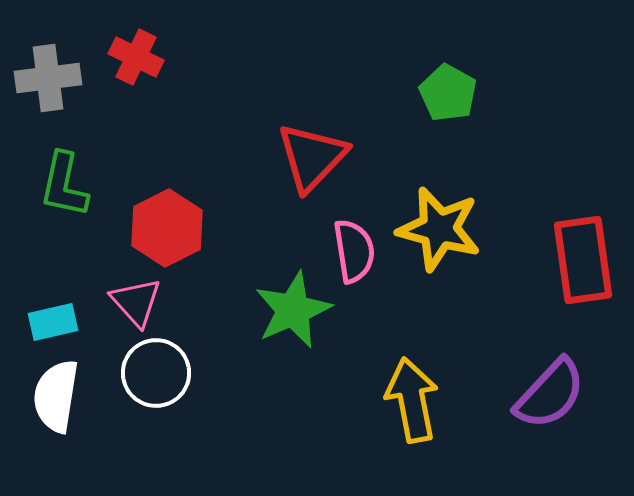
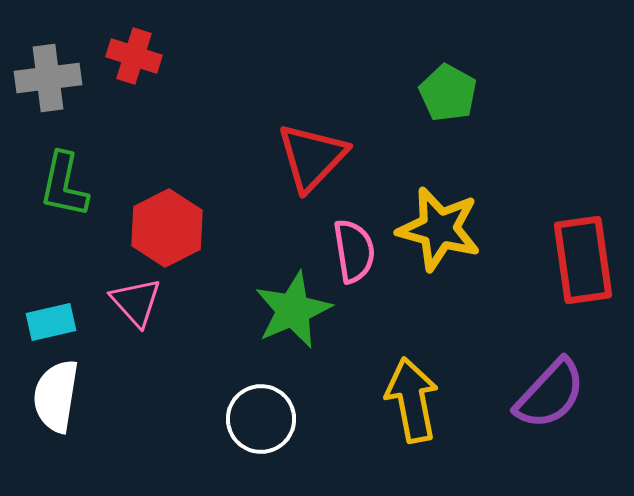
red cross: moved 2 px left, 1 px up; rotated 8 degrees counterclockwise
cyan rectangle: moved 2 px left
white circle: moved 105 px right, 46 px down
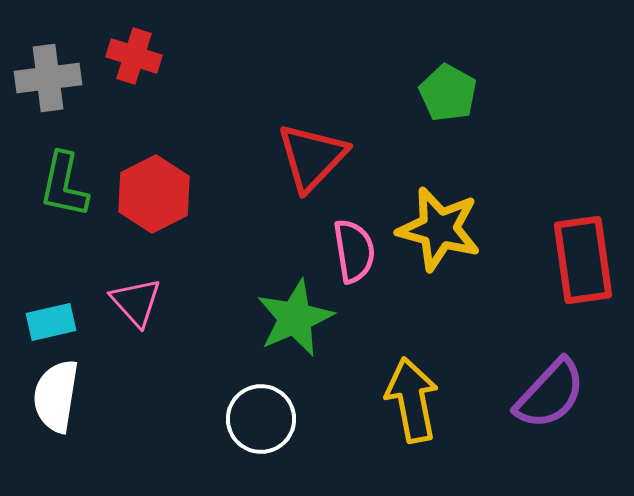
red hexagon: moved 13 px left, 34 px up
green star: moved 2 px right, 8 px down
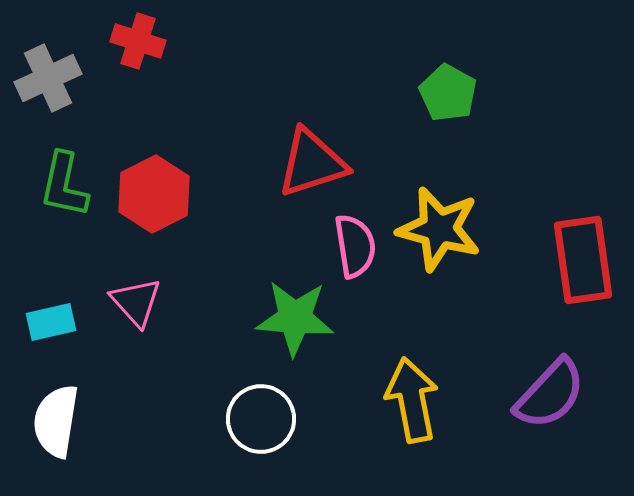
red cross: moved 4 px right, 15 px up
gray cross: rotated 18 degrees counterclockwise
red triangle: moved 6 px down; rotated 28 degrees clockwise
pink semicircle: moved 1 px right, 5 px up
green star: rotated 28 degrees clockwise
white semicircle: moved 25 px down
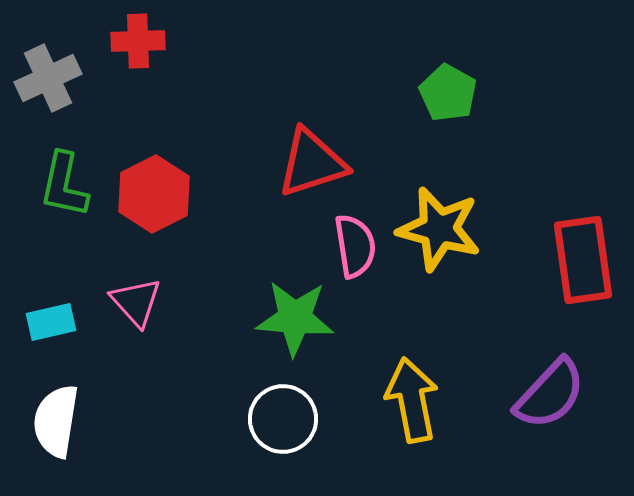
red cross: rotated 20 degrees counterclockwise
white circle: moved 22 px right
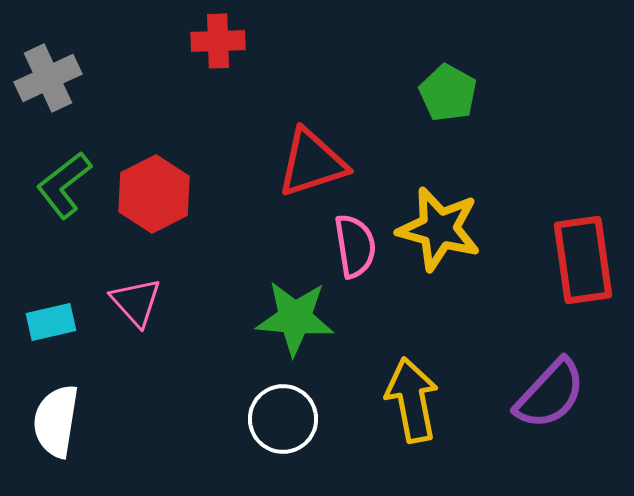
red cross: moved 80 px right
green L-shape: rotated 40 degrees clockwise
